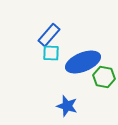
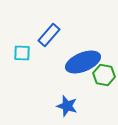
cyan square: moved 29 px left
green hexagon: moved 2 px up
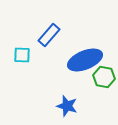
cyan square: moved 2 px down
blue ellipse: moved 2 px right, 2 px up
green hexagon: moved 2 px down
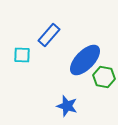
blue ellipse: rotated 24 degrees counterclockwise
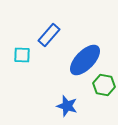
green hexagon: moved 8 px down
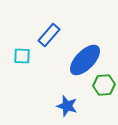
cyan square: moved 1 px down
green hexagon: rotated 15 degrees counterclockwise
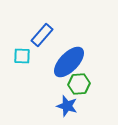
blue rectangle: moved 7 px left
blue ellipse: moved 16 px left, 2 px down
green hexagon: moved 25 px left, 1 px up
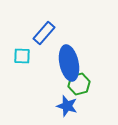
blue rectangle: moved 2 px right, 2 px up
blue ellipse: moved 1 px down; rotated 56 degrees counterclockwise
green hexagon: rotated 10 degrees counterclockwise
